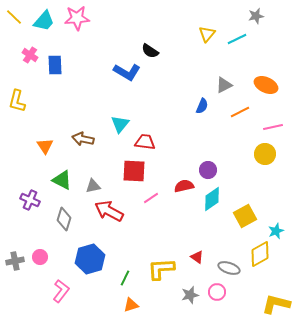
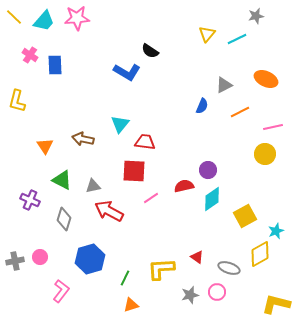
orange ellipse at (266, 85): moved 6 px up
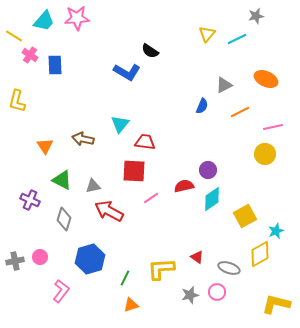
yellow line at (14, 17): moved 19 px down; rotated 12 degrees counterclockwise
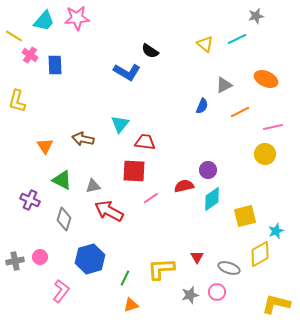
yellow triangle at (207, 34): moved 2 px left, 10 px down; rotated 30 degrees counterclockwise
yellow square at (245, 216): rotated 15 degrees clockwise
red triangle at (197, 257): rotated 24 degrees clockwise
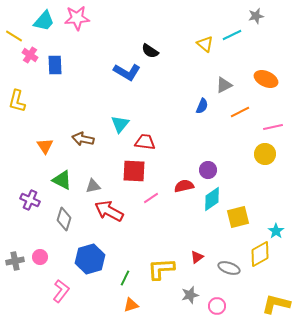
cyan line at (237, 39): moved 5 px left, 4 px up
yellow square at (245, 216): moved 7 px left, 1 px down
cyan star at (276, 231): rotated 14 degrees counterclockwise
red triangle at (197, 257): rotated 24 degrees clockwise
pink circle at (217, 292): moved 14 px down
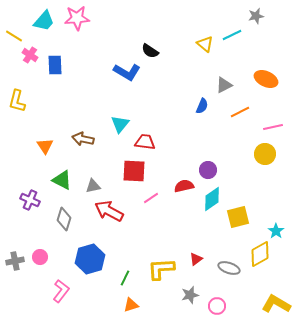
red triangle at (197, 257): moved 1 px left, 2 px down
yellow L-shape at (276, 304): rotated 16 degrees clockwise
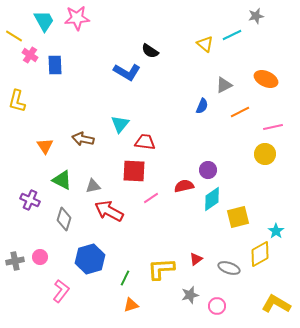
cyan trapezoid at (44, 21): rotated 70 degrees counterclockwise
